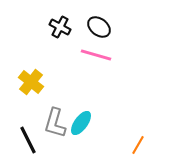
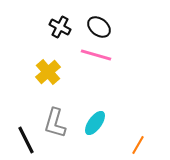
yellow cross: moved 17 px right, 10 px up; rotated 10 degrees clockwise
cyan ellipse: moved 14 px right
black line: moved 2 px left
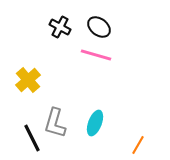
yellow cross: moved 20 px left, 8 px down
cyan ellipse: rotated 15 degrees counterclockwise
black line: moved 6 px right, 2 px up
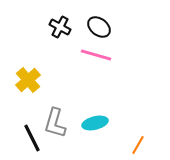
cyan ellipse: rotated 55 degrees clockwise
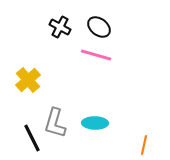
cyan ellipse: rotated 15 degrees clockwise
orange line: moved 6 px right; rotated 18 degrees counterclockwise
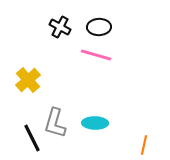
black ellipse: rotated 40 degrees counterclockwise
